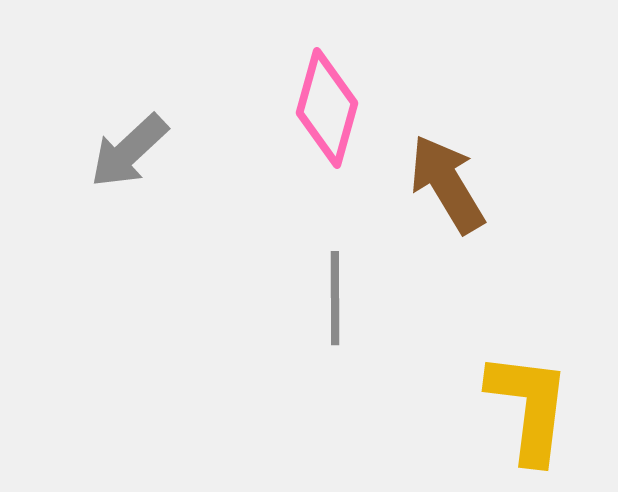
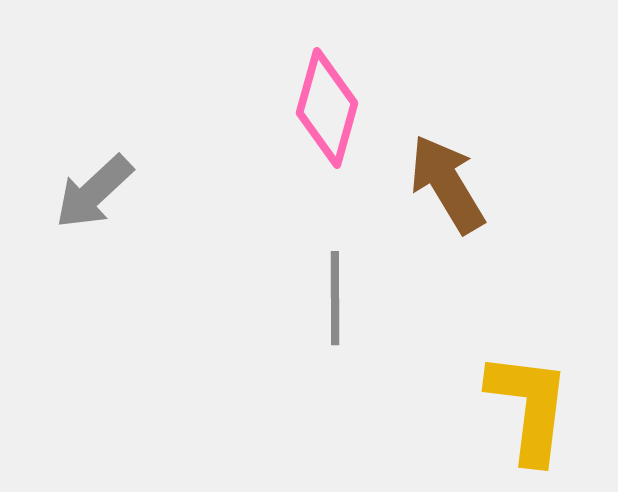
gray arrow: moved 35 px left, 41 px down
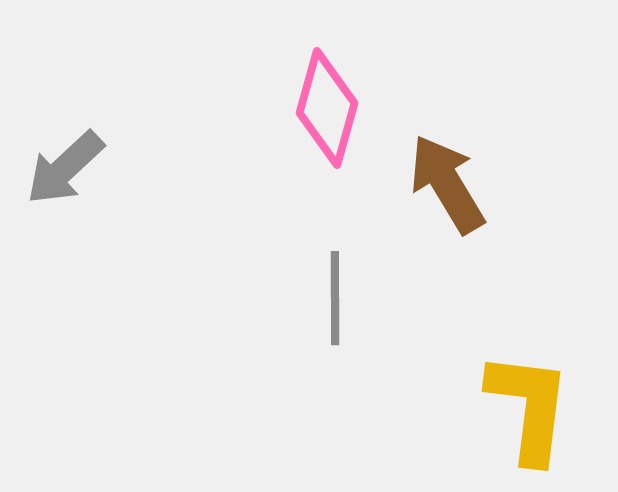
gray arrow: moved 29 px left, 24 px up
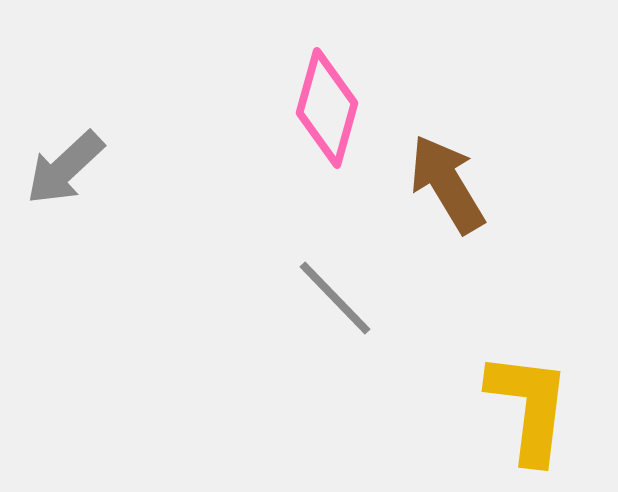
gray line: rotated 44 degrees counterclockwise
